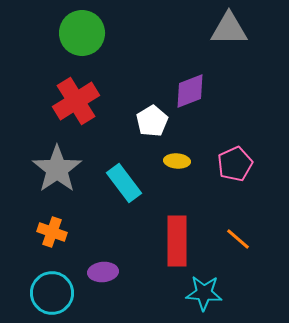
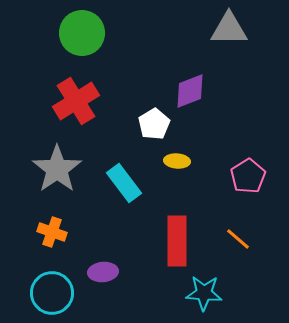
white pentagon: moved 2 px right, 3 px down
pink pentagon: moved 13 px right, 12 px down; rotated 8 degrees counterclockwise
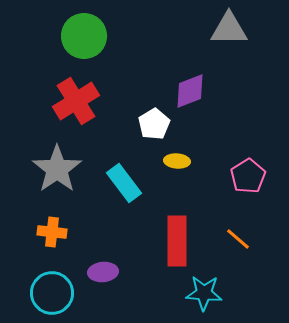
green circle: moved 2 px right, 3 px down
orange cross: rotated 12 degrees counterclockwise
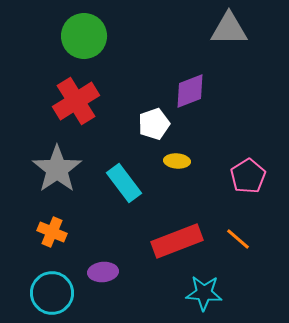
white pentagon: rotated 12 degrees clockwise
orange cross: rotated 16 degrees clockwise
red rectangle: rotated 69 degrees clockwise
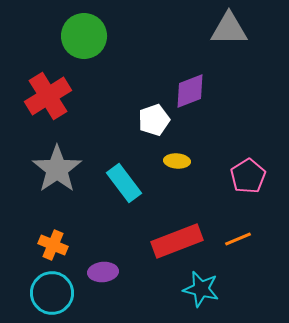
red cross: moved 28 px left, 5 px up
white pentagon: moved 4 px up
orange cross: moved 1 px right, 13 px down
orange line: rotated 64 degrees counterclockwise
cyan star: moved 3 px left, 4 px up; rotated 9 degrees clockwise
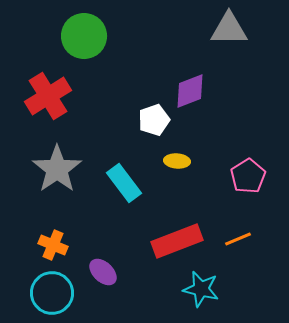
purple ellipse: rotated 48 degrees clockwise
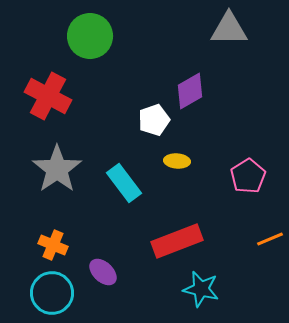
green circle: moved 6 px right
purple diamond: rotated 9 degrees counterclockwise
red cross: rotated 30 degrees counterclockwise
orange line: moved 32 px right
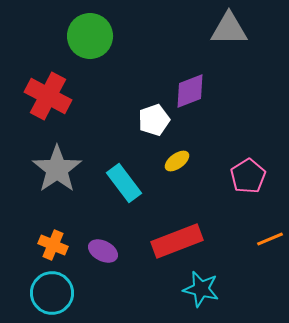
purple diamond: rotated 9 degrees clockwise
yellow ellipse: rotated 40 degrees counterclockwise
purple ellipse: moved 21 px up; rotated 16 degrees counterclockwise
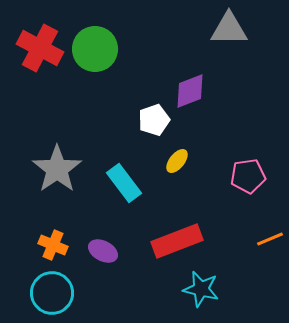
green circle: moved 5 px right, 13 px down
red cross: moved 8 px left, 48 px up
yellow ellipse: rotated 15 degrees counterclockwise
pink pentagon: rotated 24 degrees clockwise
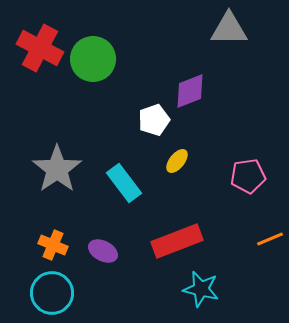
green circle: moved 2 px left, 10 px down
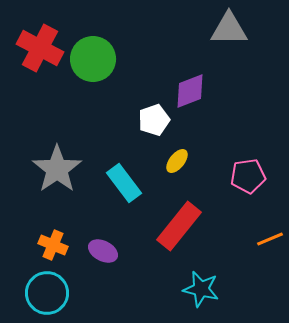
red rectangle: moved 2 px right, 15 px up; rotated 30 degrees counterclockwise
cyan circle: moved 5 px left
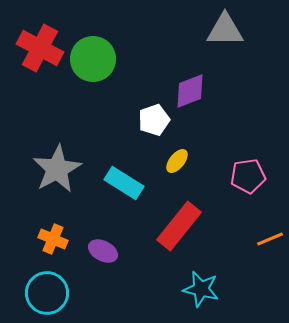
gray triangle: moved 4 px left, 1 px down
gray star: rotated 6 degrees clockwise
cyan rectangle: rotated 21 degrees counterclockwise
orange cross: moved 6 px up
